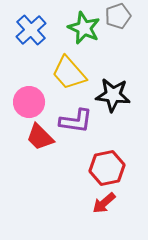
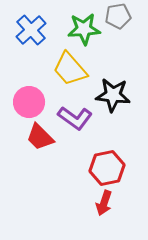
gray pentagon: rotated 10 degrees clockwise
green star: moved 1 px down; rotated 28 degrees counterclockwise
yellow trapezoid: moved 1 px right, 4 px up
purple L-shape: moved 1 px left, 3 px up; rotated 28 degrees clockwise
red arrow: rotated 30 degrees counterclockwise
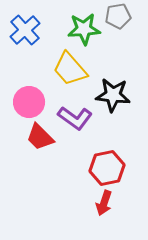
blue cross: moved 6 px left
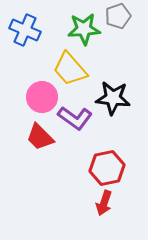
gray pentagon: rotated 10 degrees counterclockwise
blue cross: rotated 24 degrees counterclockwise
black star: moved 3 px down
pink circle: moved 13 px right, 5 px up
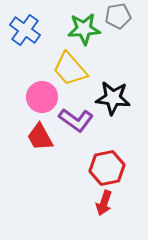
gray pentagon: rotated 10 degrees clockwise
blue cross: rotated 12 degrees clockwise
purple L-shape: moved 1 px right, 2 px down
red trapezoid: rotated 16 degrees clockwise
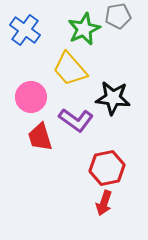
green star: rotated 20 degrees counterclockwise
pink circle: moved 11 px left
red trapezoid: rotated 12 degrees clockwise
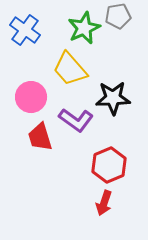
green star: moved 1 px up
black star: rotated 8 degrees counterclockwise
red hexagon: moved 2 px right, 3 px up; rotated 12 degrees counterclockwise
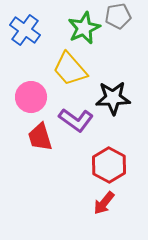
red hexagon: rotated 8 degrees counterclockwise
red arrow: rotated 20 degrees clockwise
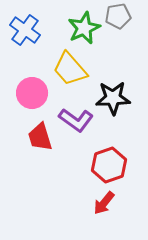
pink circle: moved 1 px right, 4 px up
red hexagon: rotated 12 degrees clockwise
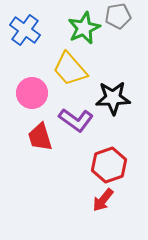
red arrow: moved 1 px left, 3 px up
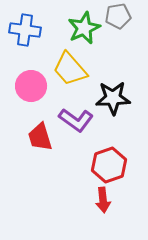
blue cross: rotated 28 degrees counterclockwise
pink circle: moved 1 px left, 7 px up
red arrow: rotated 45 degrees counterclockwise
